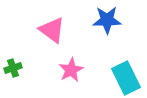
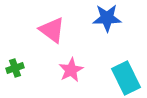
blue star: moved 2 px up
green cross: moved 2 px right
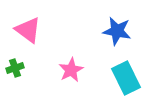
blue star: moved 10 px right, 13 px down; rotated 12 degrees clockwise
pink triangle: moved 24 px left
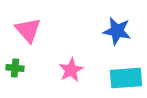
pink triangle: rotated 12 degrees clockwise
green cross: rotated 24 degrees clockwise
cyan rectangle: rotated 68 degrees counterclockwise
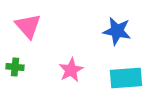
pink triangle: moved 4 px up
green cross: moved 1 px up
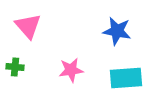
pink star: rotated 20 degrees clockwise
